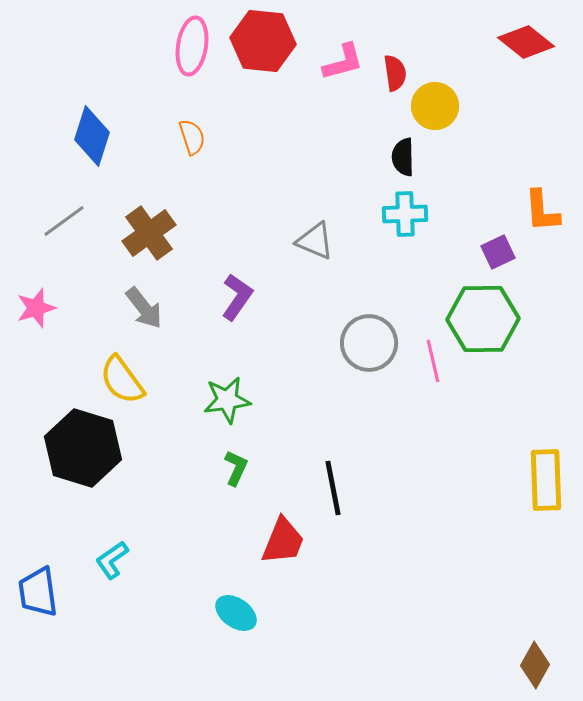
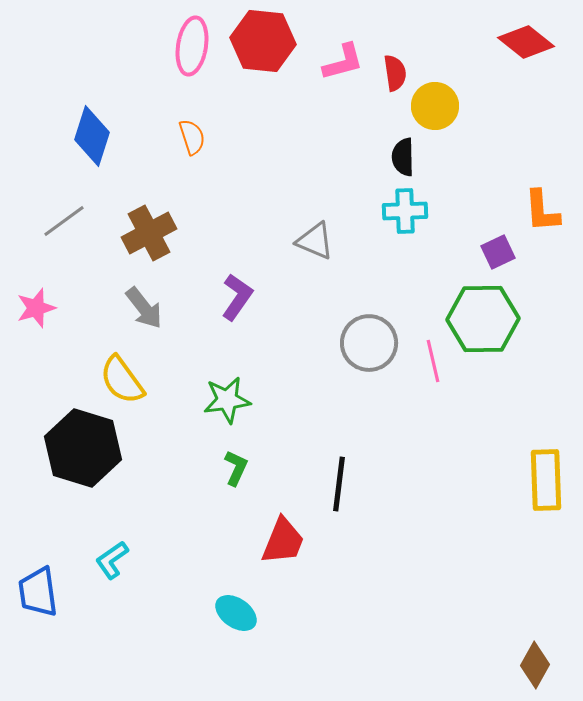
cyan cross: moved 3 px up
brown cross: rotated 8 degrees clockwise
black line: moved 6 px right, 4 px up; rotated 18 degrees clockwise
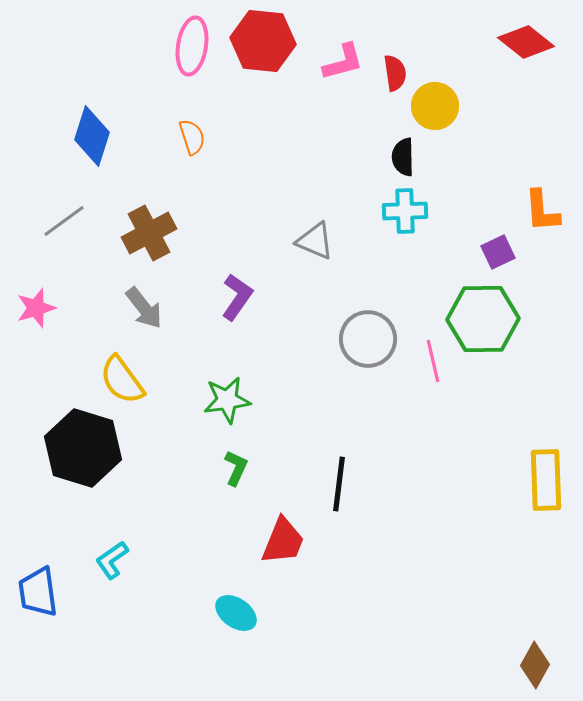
gray circle: moved 1 px left, 4 px up
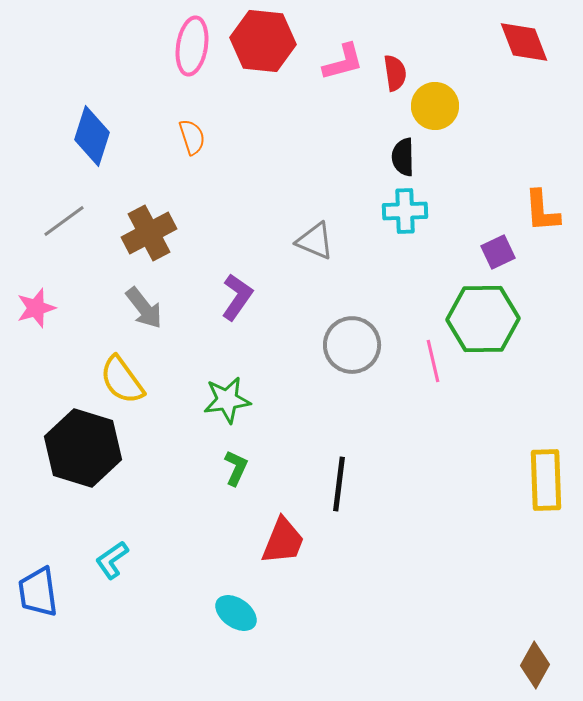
red diamond: moved 2 px left; rotated 30 degrees clockwise
gray circle: moved 16 px left, 6 px down
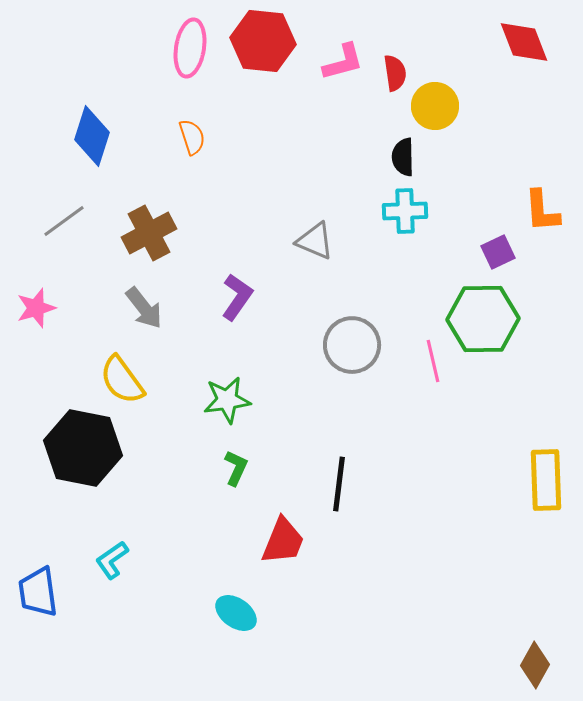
pink ellipse: moved 2 px left, 2 px down
black hexagon: rotated 6 degrees counterclockwise
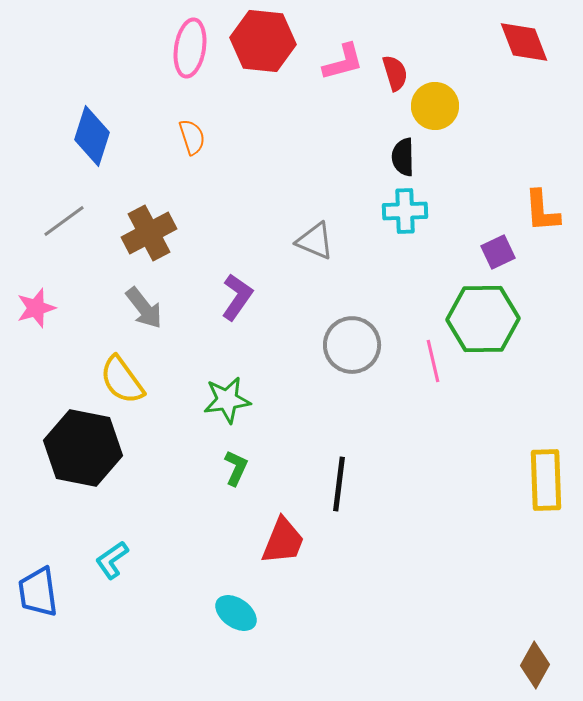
red semicircle: rotated 9 degrees counterclockwise
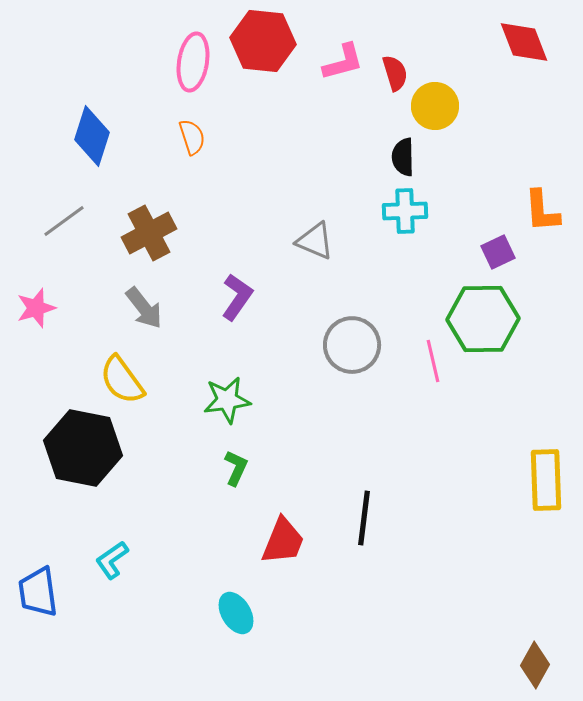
pink ellipse: moved 3 px right, 14 px down
black line: moved 25 px right, 34 px down
cyan ellipse: rotated 24 degrees clockwise
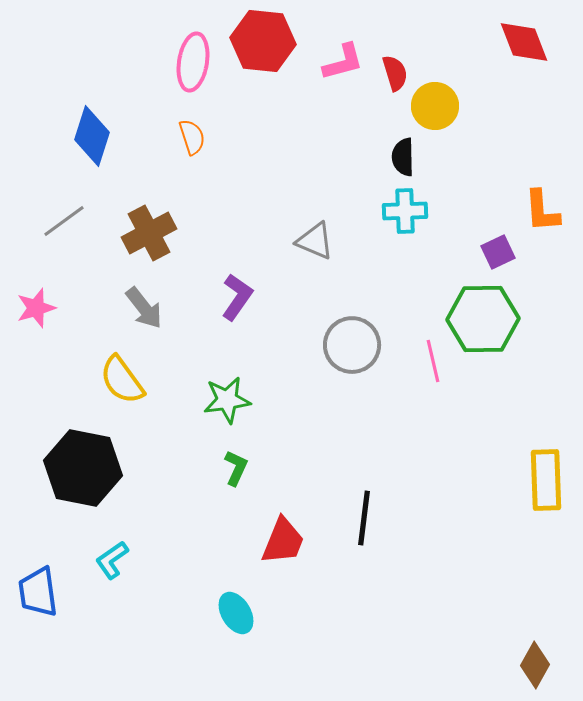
black hexagon: moved 20 px down
